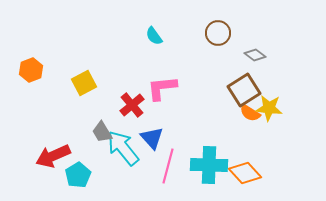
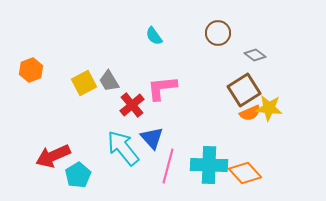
orange semicircle: rotated 55 degrees counterclockwise
gray trapezoid: moved 7 px right, 51 px up
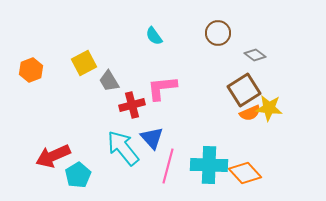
yellow square: moved 20 px up
red cross: rotated 25 degrees clockwise
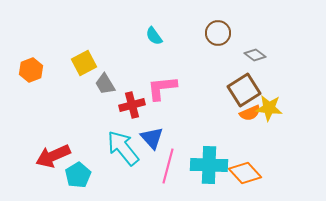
gray trapezoid: moved 4 px left, 3 px down
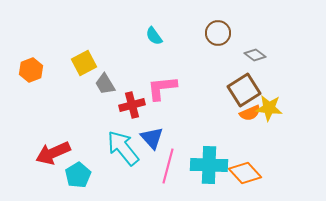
red arrow: moved 3 px up
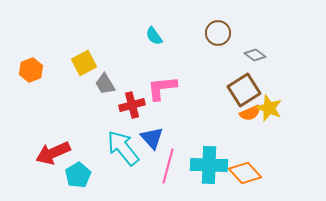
yellow star: rotated 16 degrees clockwise
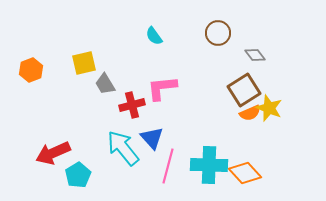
gray diamond: rotated 15 degrees clockwise
yellow square: rotated 15 degrees clockwise
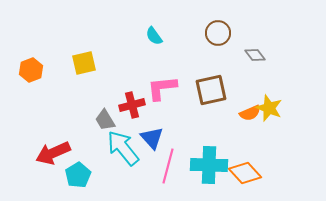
gray trapezoid: moved 36 px down
brown square: moved 33 px left; rotated 20 degrees clockwise
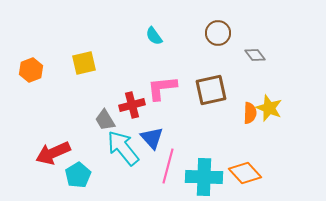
orange semicircle: rotated 65 degrees counterclockwise
cyan cross: moved 5 px left, 12 px down
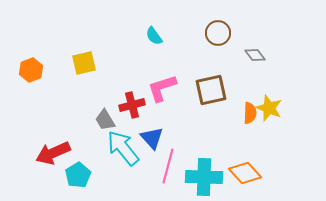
pink L-shape: rotated 12 degrees counterclockwise
